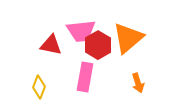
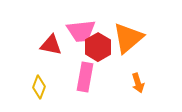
red hexagon: moved 2 px down
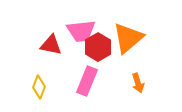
pink rectangle: moved 2 px right, 4 px down; rotated 12 degrees clockwise
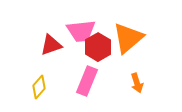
red triangle: rotated 30 degrees counterclockwise
orange arrow: moved 1 px left
yellow diamond: rotated 20 degrees clockwise
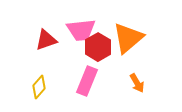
pink trapezoid: moved 1 px up
red triangle: moved 5 px left, 5 px up
orange arrow: rotated 12 degrees counterclockwise
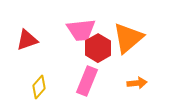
red triangle: moved 19 px left
red hexagon: moved 1 px down
orange arrow: rotated 66 degrees counterclockwise
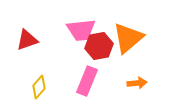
red hexagon: moved 1 px right, 2 px up; rotated 20 degrees clockwise
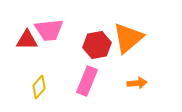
pink trapezoid: moved 32 px left
red triangle: rotated 20 degrees clockwise
red hexagon: moved 2 px left, 1 px up
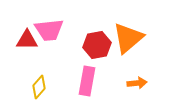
pink rectangle: rotated 12 degrees counterclockwise
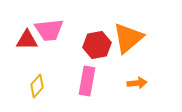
yellow diamond: moved 2 px left, 1 px up
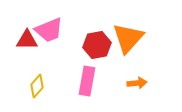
pink trapezoid: rotated 16 degrees counterclockwise
orange triangle: rotated 8 degrees counterclockwise
